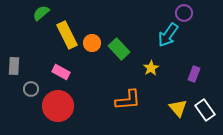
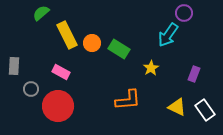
green rectangle: rotated 15 degrees counterclockwise
yellow triangle: moved 1 px left, 1 px up; rotated 24 degrees counterclockwise
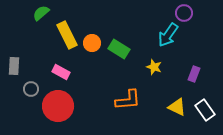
yellow star: moved 3 px right, 1 px up; rotated 21 degrees counterclockwise
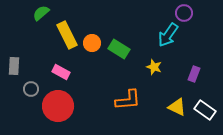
white rectangle: rotated 20 degrees counterclockwise
